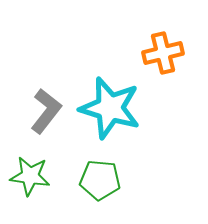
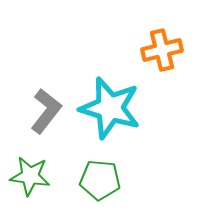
orange cross: moved 1 px left, 3 px up
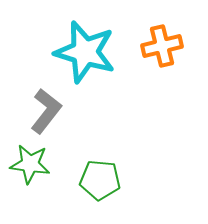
orange cross: moved 4 px up
cyan star: moved 25 px left, 56 px up
green star: moved 12 px up
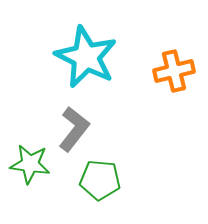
orange cross: moved 12 px right, 25 px down
cyan star: moved 1 px right, 5 px down; rotated 10 degrees clockwise
gray L-shape: moved 28 px right, 18 px down
